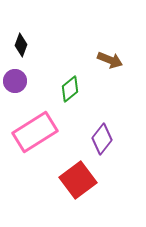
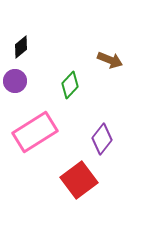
black diamond: moved 2 px down; rotated 30 degrees clockwise
green diamond: moved 4 px up; rotated 8 degrees counterclockwise
red square: moved 1 px right
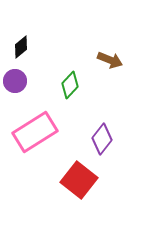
red square: rotated 15 degrees counterclockwise
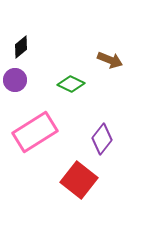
purple circle: moved 1 px up
green diamond: moved 1 px right, 1 px up; rotated 72 degrees clockwise
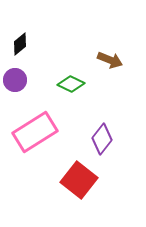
black diamond: moved 1 px left, 3 px up
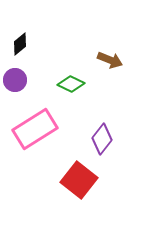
pink rectangle: moved 3 px up
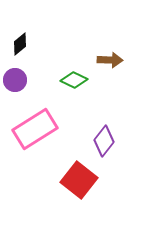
brown arrow: rotated 20 degrees counterclockwise
green diamond: moved 3 px right, 4 px up
purple diamond: moved 2 px right, 2 px down
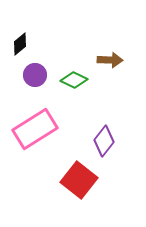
purple circle: moved 20 px right, 5 px up
